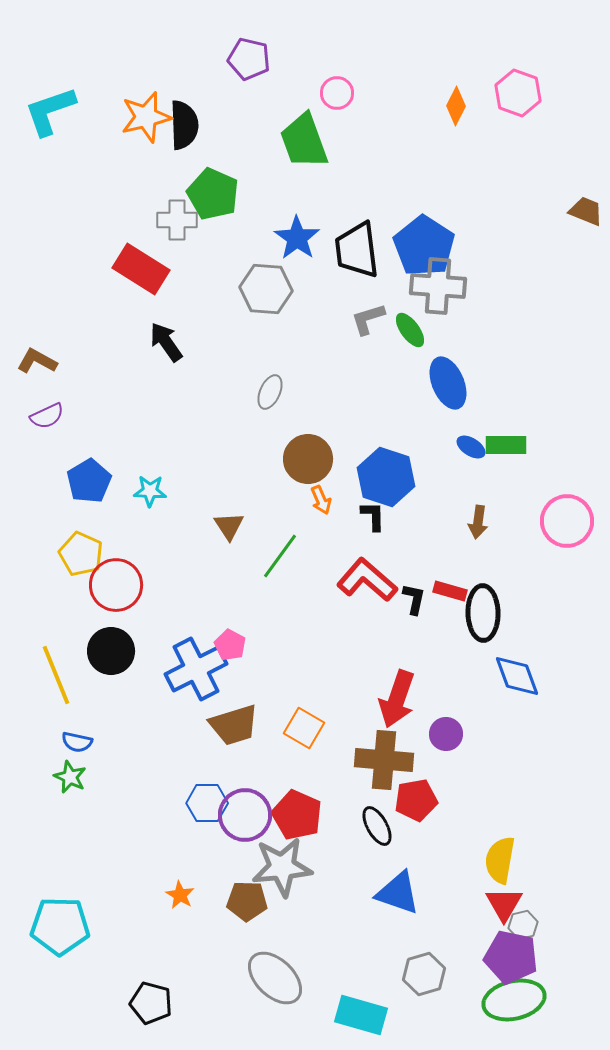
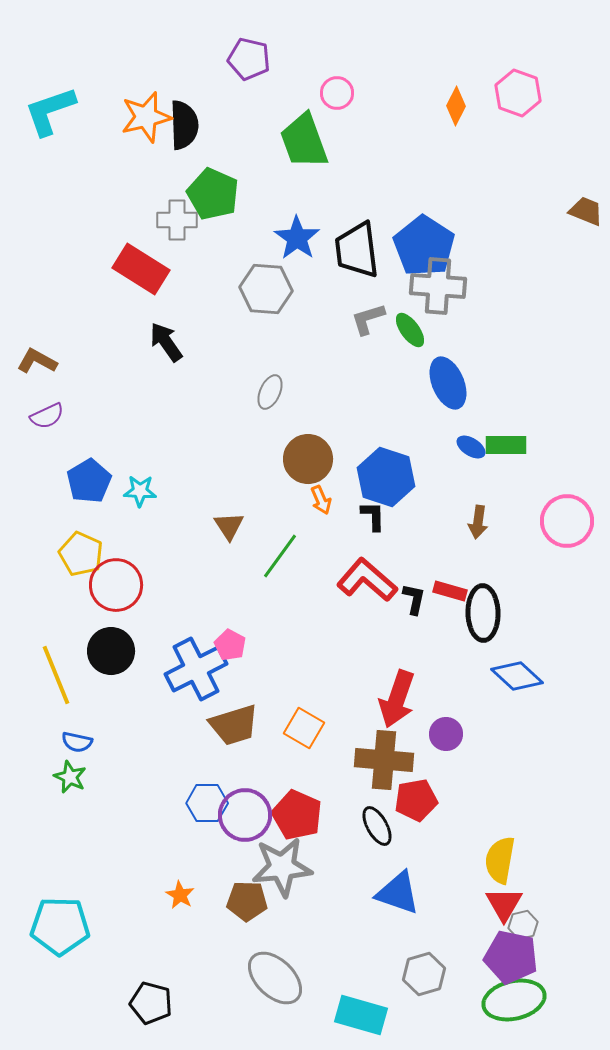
cyan star at (150, 491): moved 10 px left
blue diamond at (517, 676): rotated 27 degrees counterclockwise
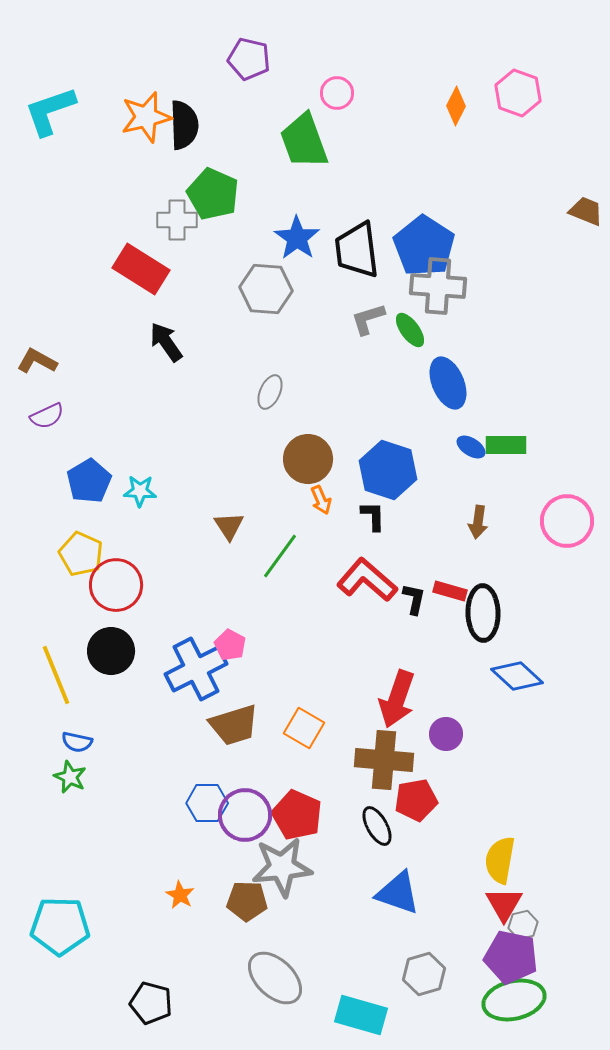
blue hexagon at (386, 477): moved 2 px right, 7 px up
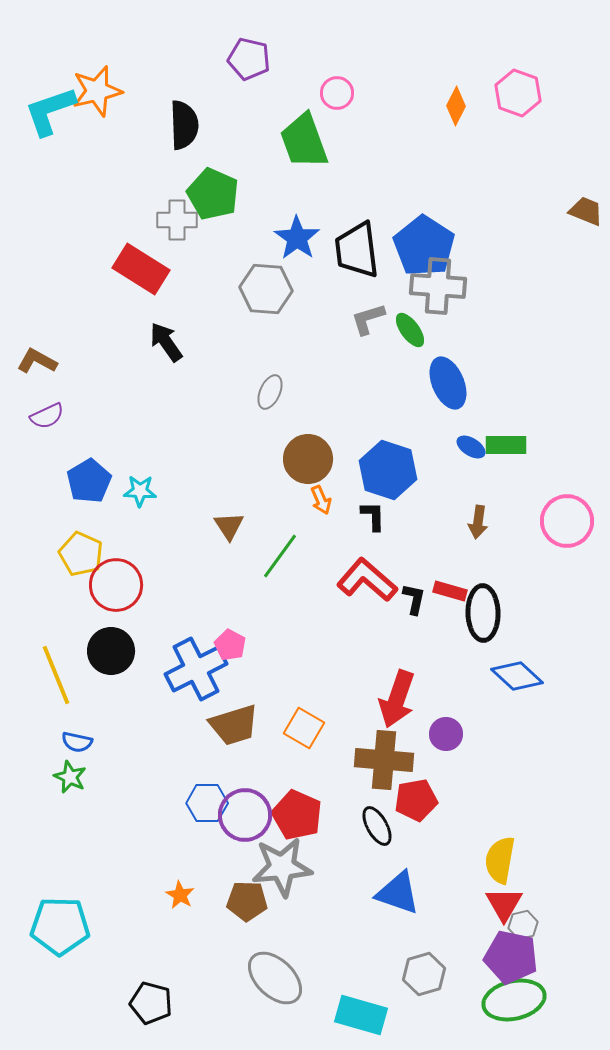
orange star at (146, 117): moved 49 px left, 26 px up
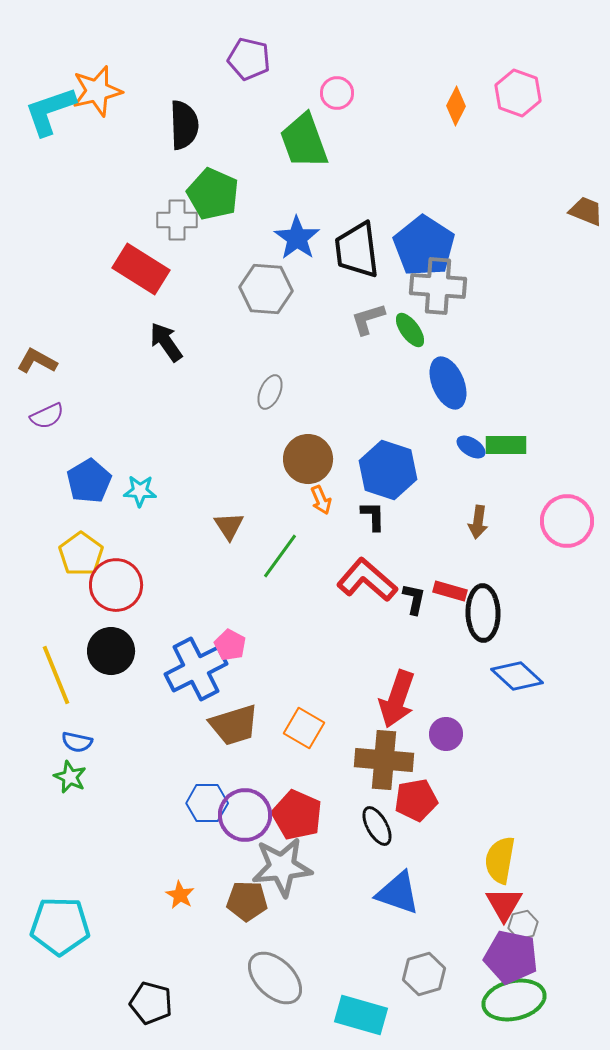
yellow pentagon at (81, 554): rotated 12 degrees clockwise
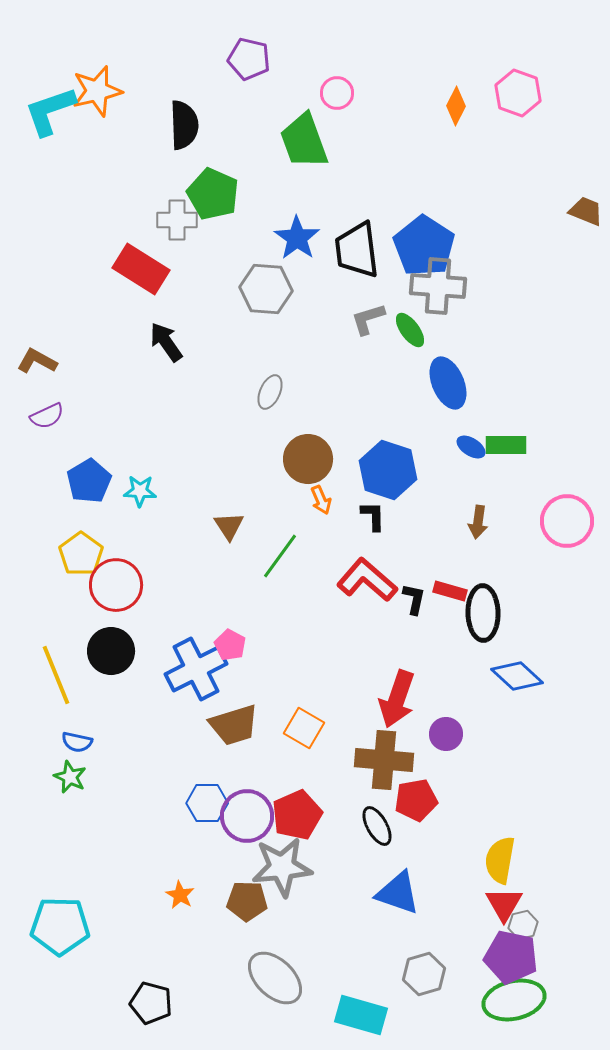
purple circle at (245, 815): moved 2 px right, 1 px down
red pentagon at (297, 815): rotated 24 degrees clockwise
